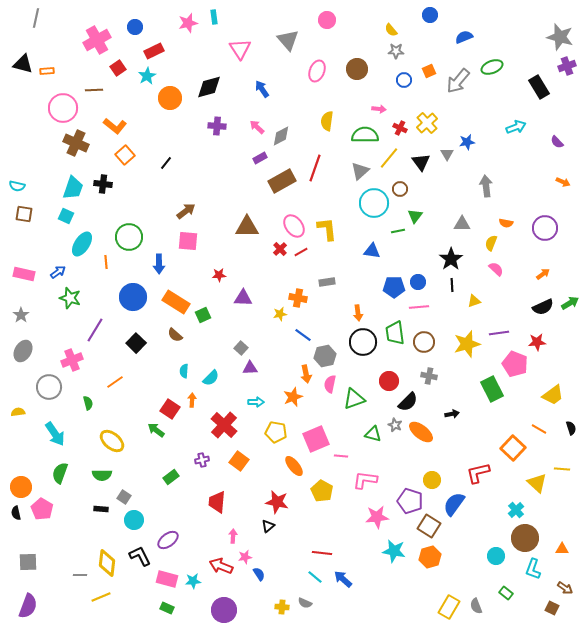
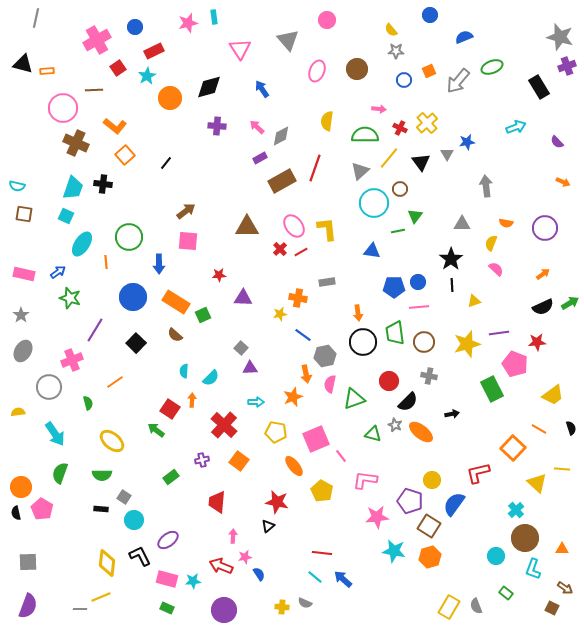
pink line at (341, 456): rotated 48 degrees clockwise
gray line at (80, 575): moved 34 px down
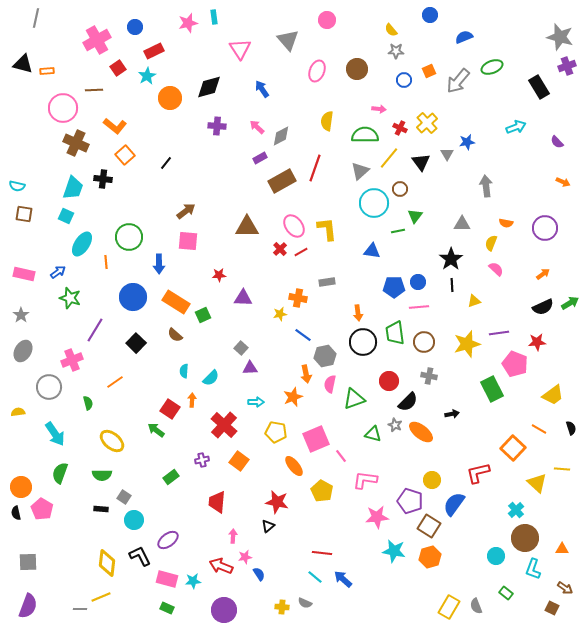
black cross at (103, 184): moved 5 px up
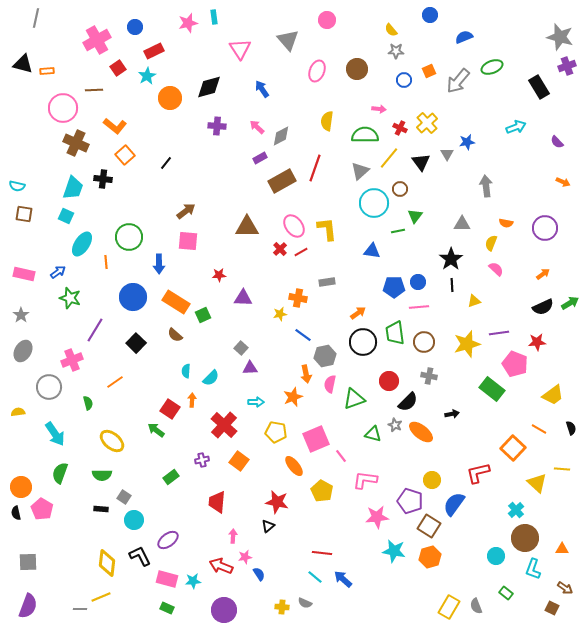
orange arrow at (358, 313): rotated 119 degrees counterclockwise
cyan semicircle at (184, 371): moved 2 px right
green rectangle at (492, 389): rotated 25 degrees counterclockwise
